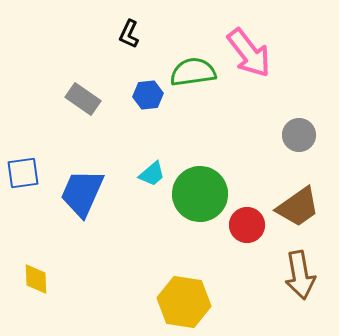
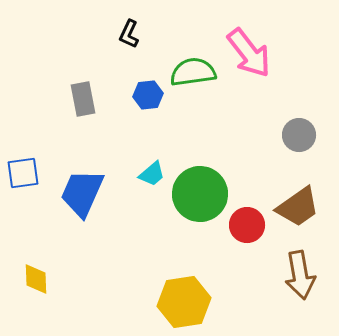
gray rectangle: rotated 44 degrees clockwise
yellow hexagon: rotated 18 degrees counterclockwise
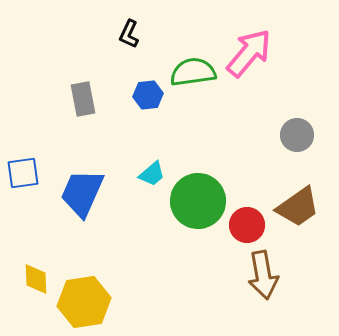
pink arrow: rotated 102 degrees counterclockwise
gray circle: moved 2 px left
green circle: moved 2 px left, 7 px down
brown arrow: moved 37 px left
yellow hexagon: moved 100 px left
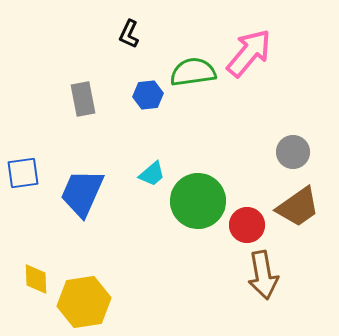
gray circle: moved 4 px left, 17 px down
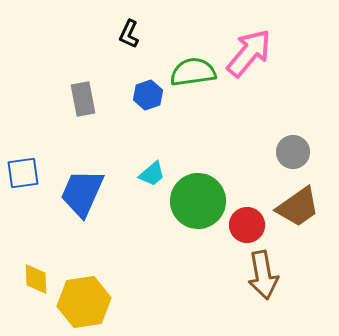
blue hexagon: rotated 12 degrees counterclockwise
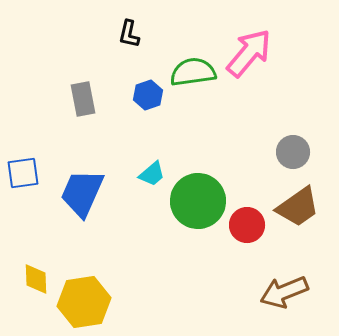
black L-shape: rotated 12 degrees counterclockwise
brown arrow: moved 21 px right, 17 px down; rotated 78 degrees clockwise
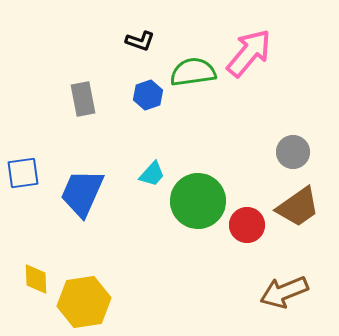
black L-shape: moved 11 px right, 7 px down; rotated 84 degrees counterclockwise
cyan trapezoid: rotated 8 degrees counterclockwise
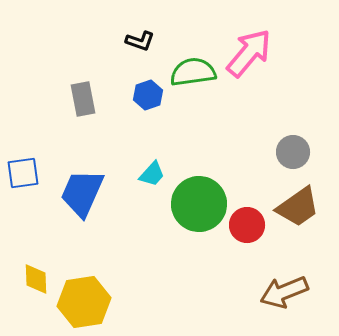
green circle: moved 1 px right, 3 px down
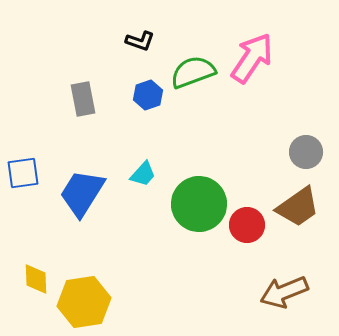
pink arrow: moved 3 px right, 5 px down; rotated 6 degrees counterclockwise
green semicircle: rotated 12 degrees counterclockwise
gray circle: moved 13 px right
cyan trapezoid: moved 9 px left
blue trapezoid: rotated 8 degrees clockwise
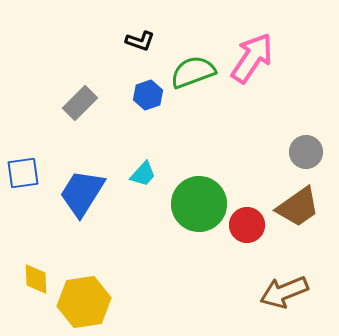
gray rectangle: moved 3 px left, 4 px down; rotated 56 degrees clockwise
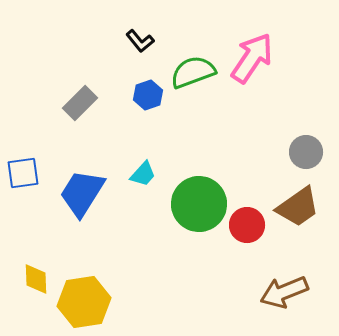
black L-shape: rotated 32 degrees clockwise
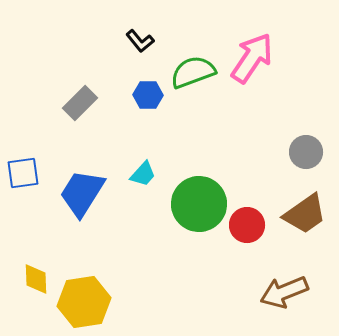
blue hexagon: rotated 20 degrees clockwise
brown trapezoid: moved 7 px right, 7 px down
